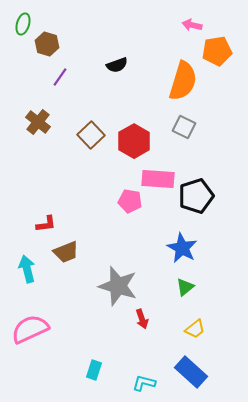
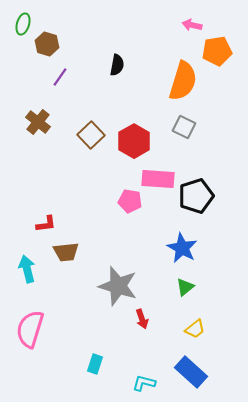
black semicircle: rotated 60 degrees counterclockwise
brown trapezoid: rotated 16 degrees clockwise
pink semicircle: rotated 48 degrees counterclockwise
cyan rectangle: moved 1 px right, 6 px up
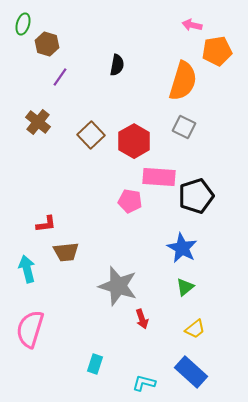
pink rectangle: moved 1 px right, 2 px up
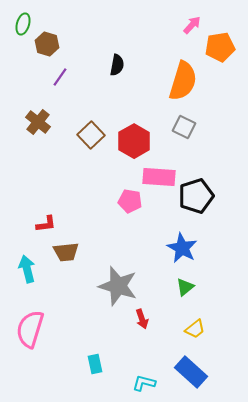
pink arrow: rotated 120 degrees clockwise
orange pentagon: moved 3 px right, 4 px up
cyan rectangle: rotated 30 degrees counterclockwise
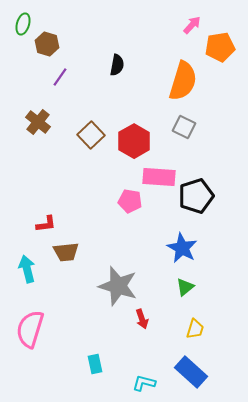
yellow trapezoid: rotated 35 degrees counterclockwise
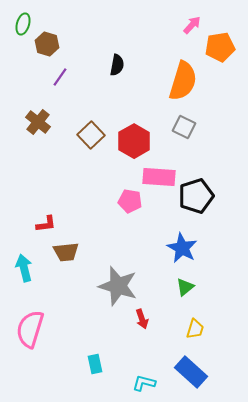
cyan arrow: moved 3 px left, 1 px up
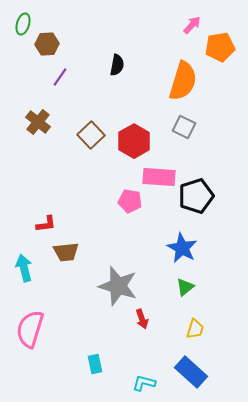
brown hexagon: rotated 20 degrees counterclockwise
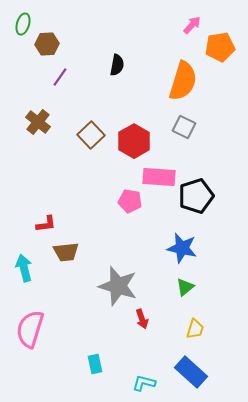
blue star: rotated 16 degrees counterclockwise
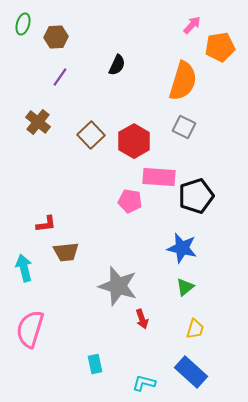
brown hexagon: moved 9 px right, 7 px up
black semicircle: rotated 15 degrees clockwise
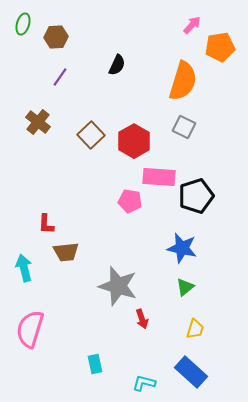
red L-shape: rotated 100 degrees clockwise
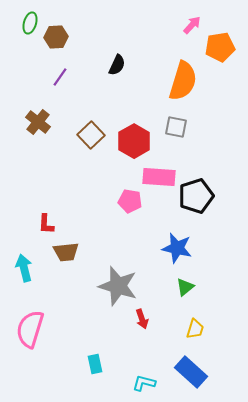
green ellipse: moved 7 px right, 1 px up
gray square: moved 8 px left; rotated 15 degrees counterclockwise
blue star: moved 5 px left
